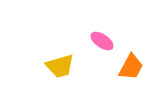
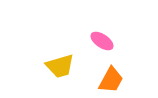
orange trapezoid: moved 20 px left, 13 px down
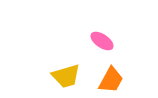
yellow trapezoid: moved 6 px right, 10 px down
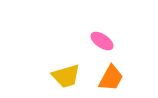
orange trapezoid: moved 2 px up
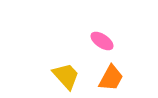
yellow trapezoid: rotated 116 degrees counterclockwise
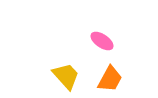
orange trapezoid: moved 1 px left, 1 px down
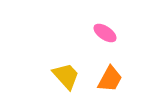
pink ellipse: moved 3 px right, 8 px up
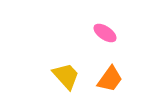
orange trapezoid: rotated 8 degrees clockwise
